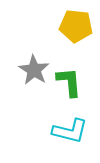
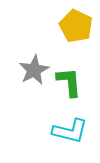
yellow pentagon: rotated 20 degrees clockwise
gray star: rotated 12 degrees clockwise
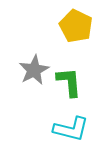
cyan L-shape: moved 1 px right, 2 px up
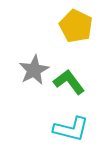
green L-shape: rotated 32 degrees counterclockwise
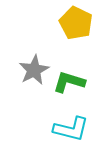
yellow pentagon: moved 3 px up
green L-shape: rotated 36 degrees counterclockwise
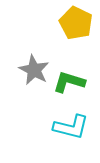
gray star: rotated 16 degrees counterclockwise
cyan L-shape: moved 2 px up
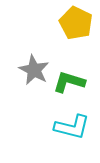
cyan L-shape: moved 1 px right
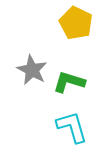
gray star: moved 2 px left
cyan L-shape: rotated 120 degrees counterclockwise
